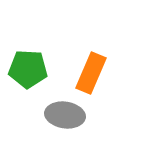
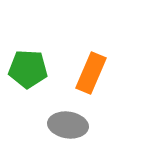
gray ellipse: moved 3 px right, 10 px down
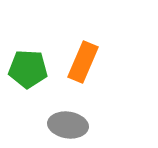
orange rectangle: moved 8 px left, 11 px up
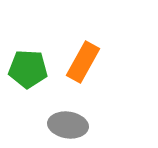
orange rectangle: rotated 6 degrees clockwise
